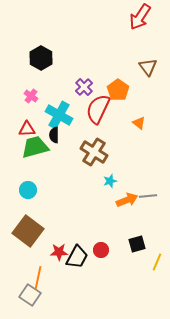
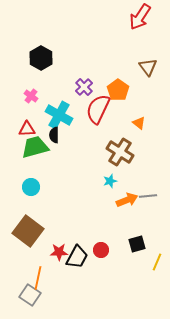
brown cross: moved 26 px right
cyan circle: moved 3 px right, 3 px up
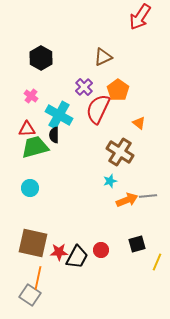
brown triangle: moved 45 px left, 10 px up; rotated 42 degrees clockwise
cyan circle: moved 1 px left, 1 px down
brown square: moved 5 px right, 12 px down; rotated 24 degrees counterclockwise
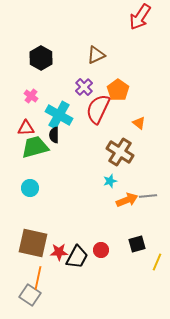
brown triangle: moved 7 px left, 2 px up
red triangle: moved 1 px left, 1 px up
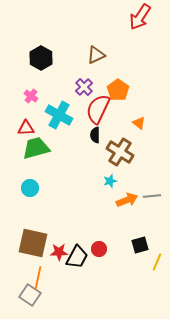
black semicircle: moved 41 px right
green trapezoid: moved 1 px right, 1 px down
gray line: moved 4 px right
black square: moved 3 px right, 1 px down
red circle: moved 2 px left, 1 px up
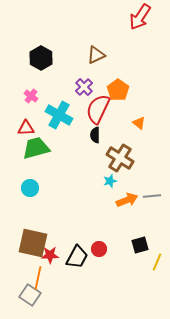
brown cross: moved 6 px down
red star: moved 9 px left, 3 px down
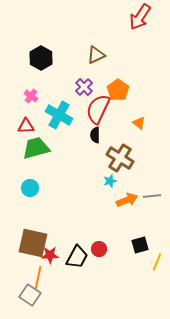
red triangle: moved 2 px up
